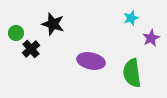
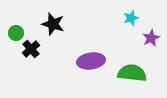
purple ellipse: rotated 20 degrees counterclockwise
green semicircle: rotated 104 degrees clockwise
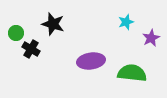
cyan star: moved 5 px left, 4 px down
black cross: rotated 18 degrees counterclockwise
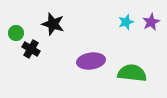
purple star: moved 16 px up
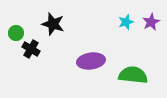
green semicircle: moved 1 px right, 2 px down
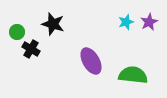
purple star: moved 2 px left
green circle: moved 1 px right, 1 px up
purple ellipse: rotated 68 degrees clockwise
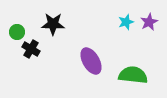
black star: rotated 15 degrees counterclockwise
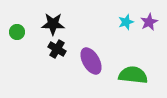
black cross: moved 26 px right
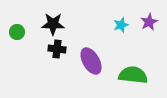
cyan star: moved 5 px left, 3 px down
black cross: rotated 24 degrees counterclockwise
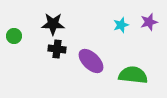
purple star: rotated 12 degrees clockwise
green circle: moved 3 px left, 4 px down
purple ellipse: rotated 16 degrees counterclockwise
